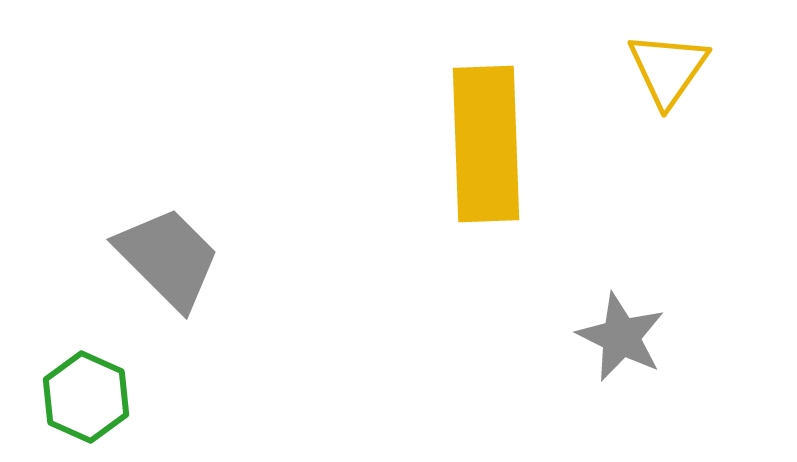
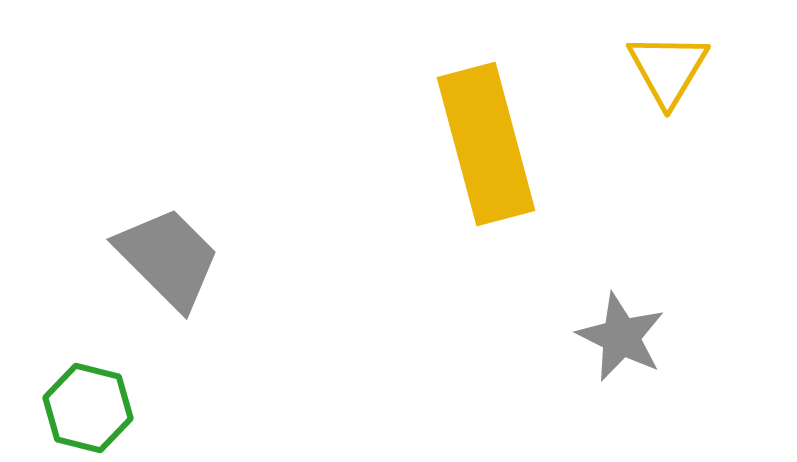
yellow triangle: rotated 4 degrees counterclockwise
yellow rectangle: rotated 13 degrees counterclockwise
green hexagon: moved 2 px right, 11 px down; rotated 10 degrees counterclockwise
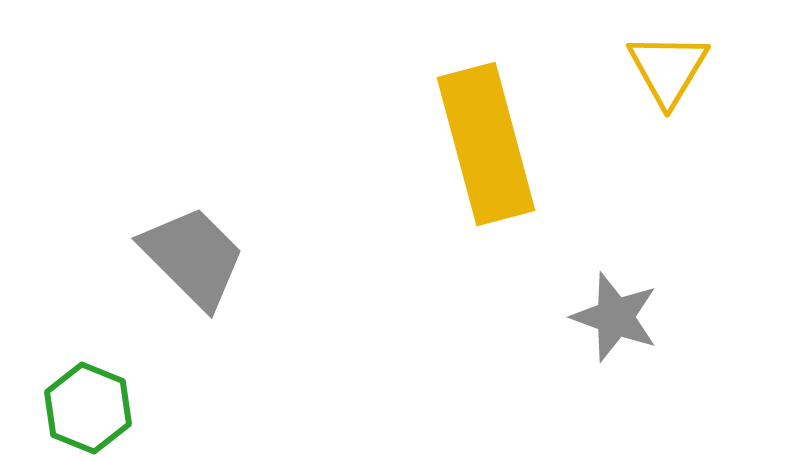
gray trapezoid: moved 25 px right, 1 px up
gray star: moved 6 px left, 20 px up; rotated 6 degrees counterclockwise
green hexagon: rotated 8 degrees clockwise
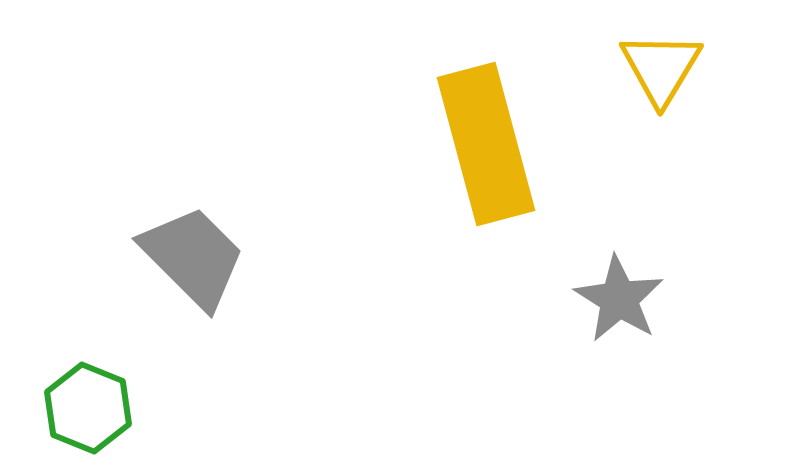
yellow triangle: moved 7 px left, 1 px up
gray star: moved 4 px right, 18 px up; rotated 12 degrees clockwise
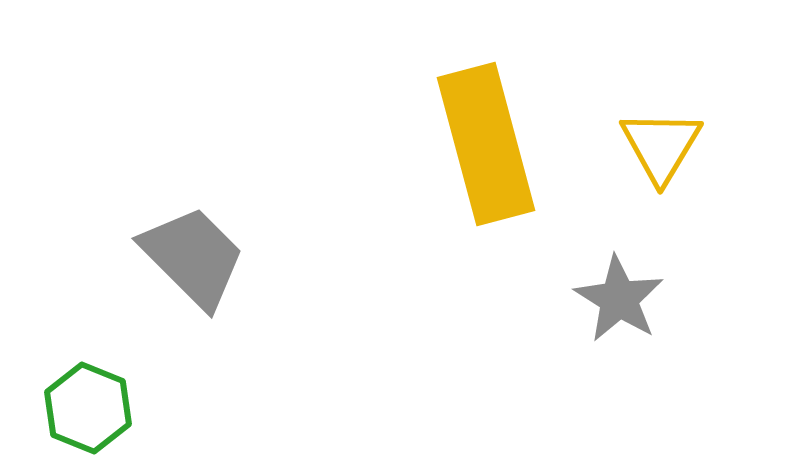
yellow triangle: moved 78 px down
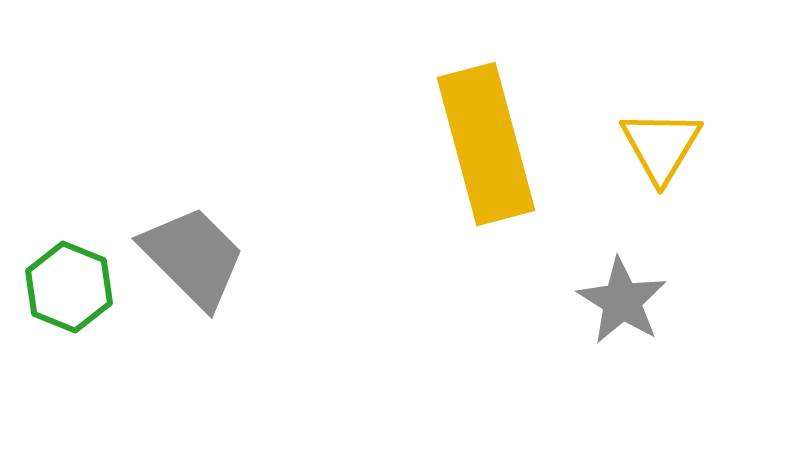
gray star: moved 3 px right, 2 px down
green hexagon: moved 19 px left, 121 px up
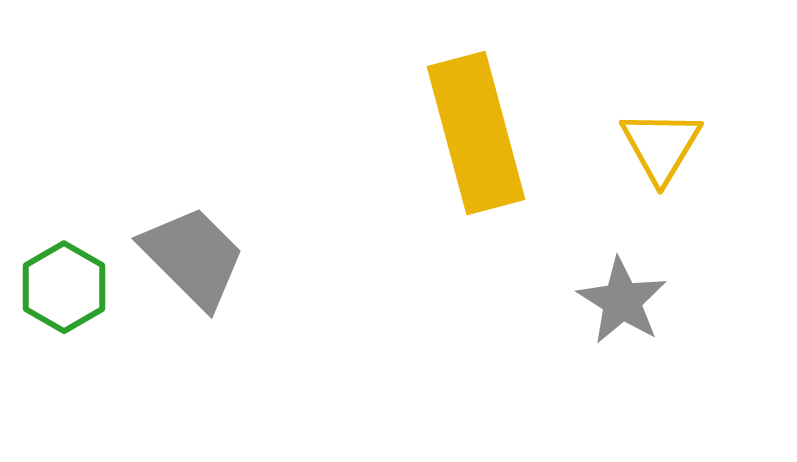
yellow rectangle: moved 10 px left, 11 px up
green hexagon: moved 5 px left; rotated 8 degrees clockwise
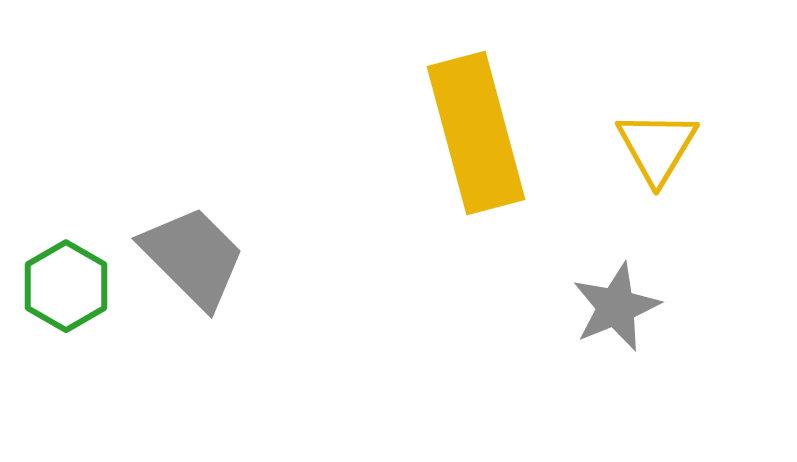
yellow triangle: moved 4 px left, 1 px down
green hexagon: moved 2 px right, 1 px up
gray star: moved 6 px left, 6 px down; rotated 18 degrees clockwise
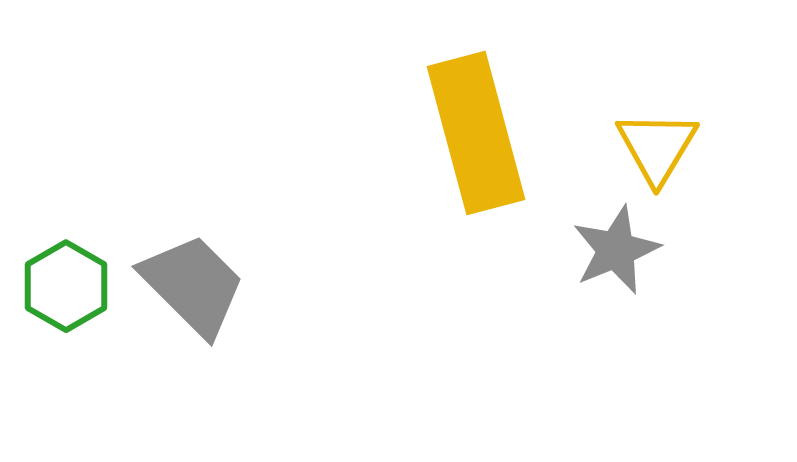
gray trapezoid: moved 28 px down
gray star: moved 57 px up
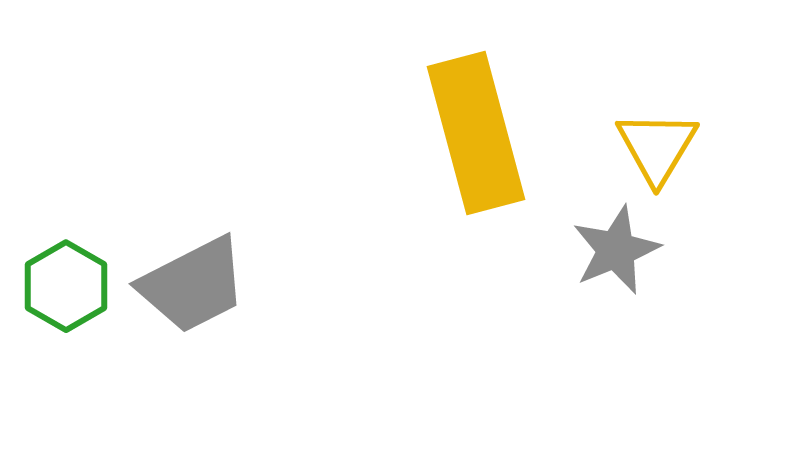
gray trapezoid: rotated 108 degrees clockwise
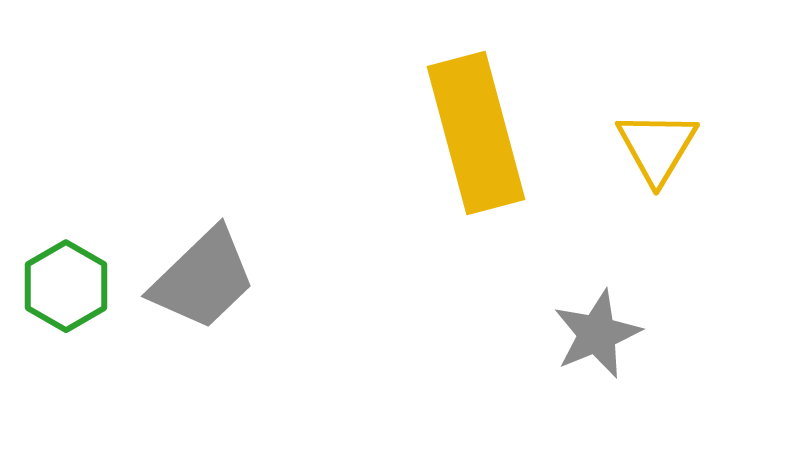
gray star: moved 19 px left, 84 px down
gray trapezoid: moved 10 px right, 6 px up; rotated 17 degrees counterclockwise
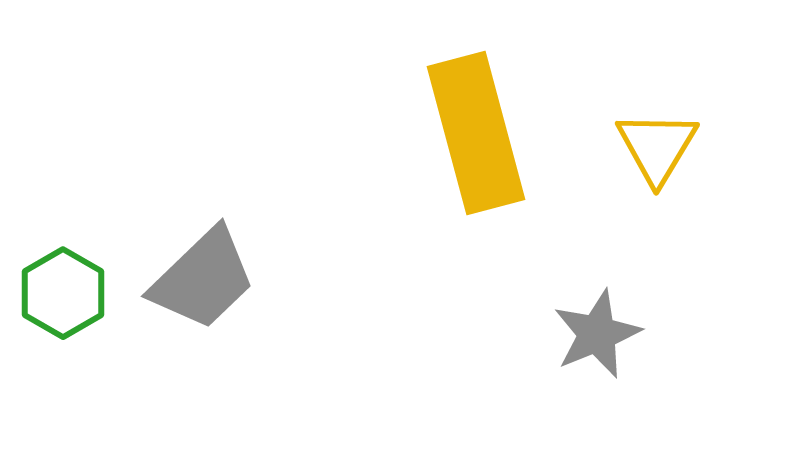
green hexagon: moved 3 px left, 7 px down
